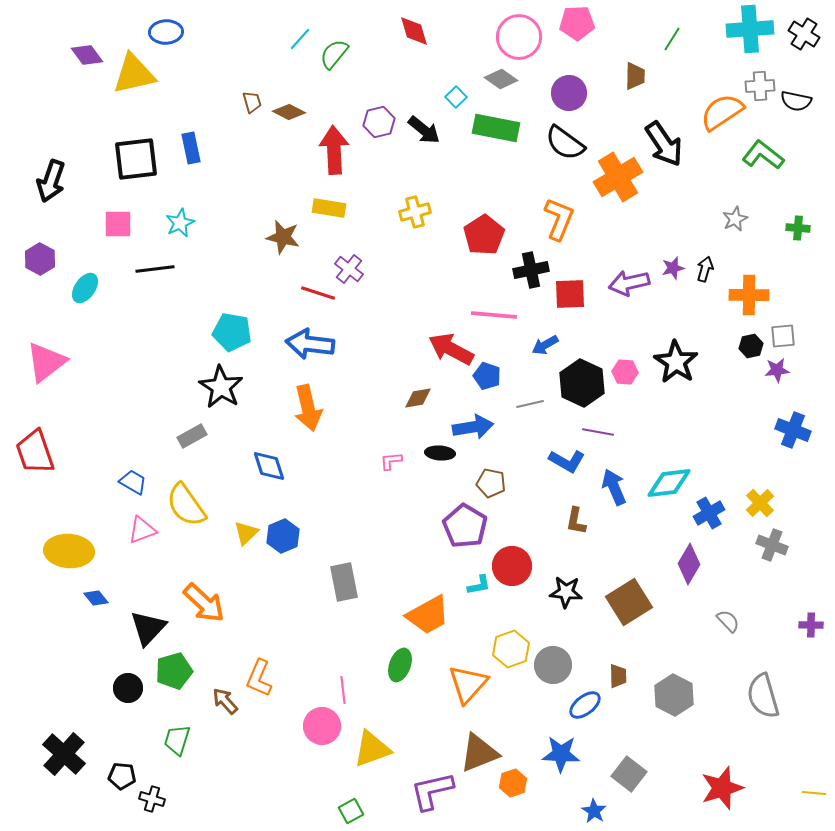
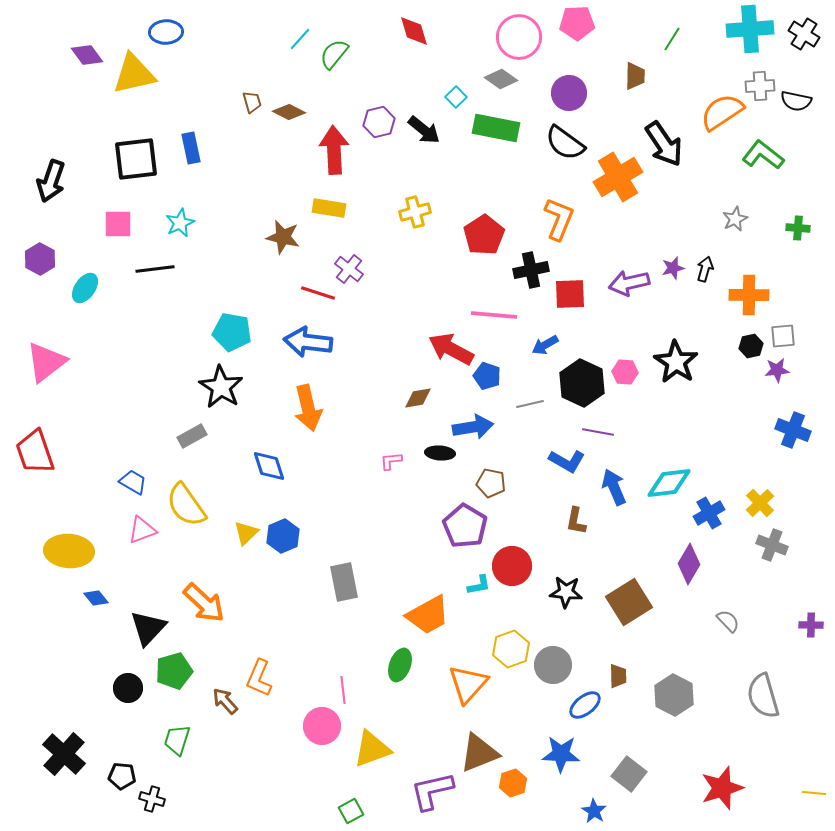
blue arrow at (310, 344): moved 2 px left, 2 px up
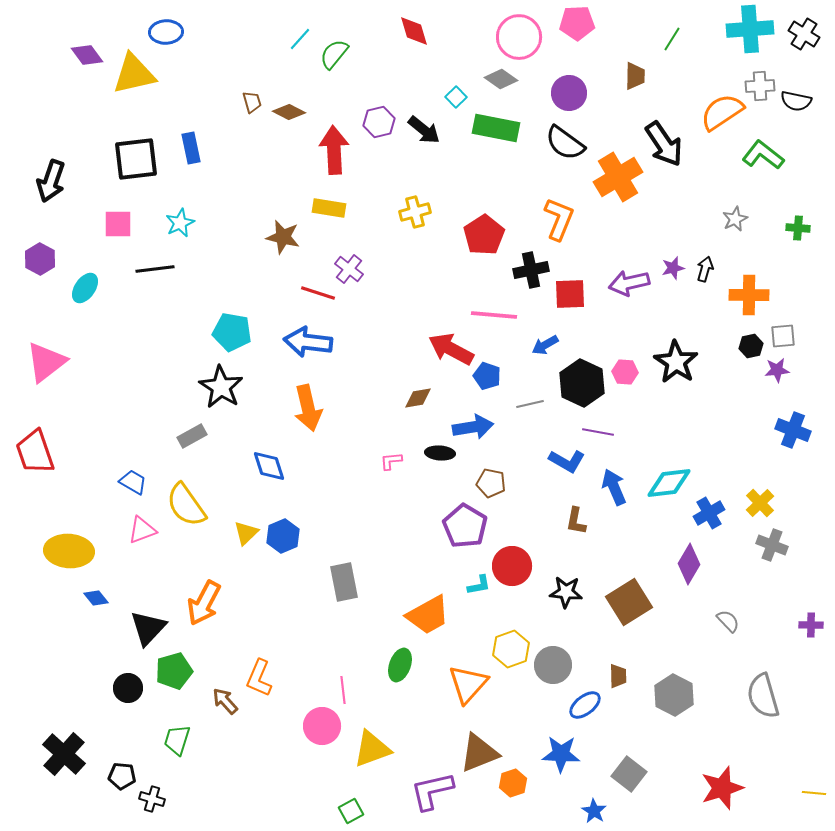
orange arrow at (204, 603): rotated 75 degrees clockwise
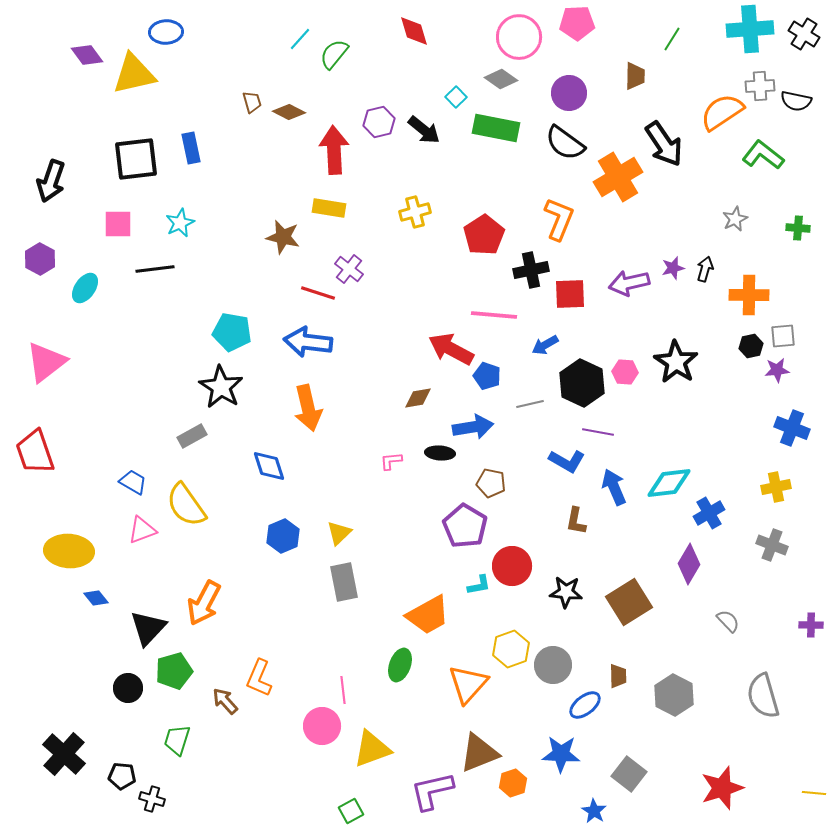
blue cross at (793, 430): moved 1 px left, 2 px up
yellow cross at (760, 503): moved 16 px right, 16 px up; rotated 32 degrees clockwise
yellow triangle at (246, 533): moved 93 px right
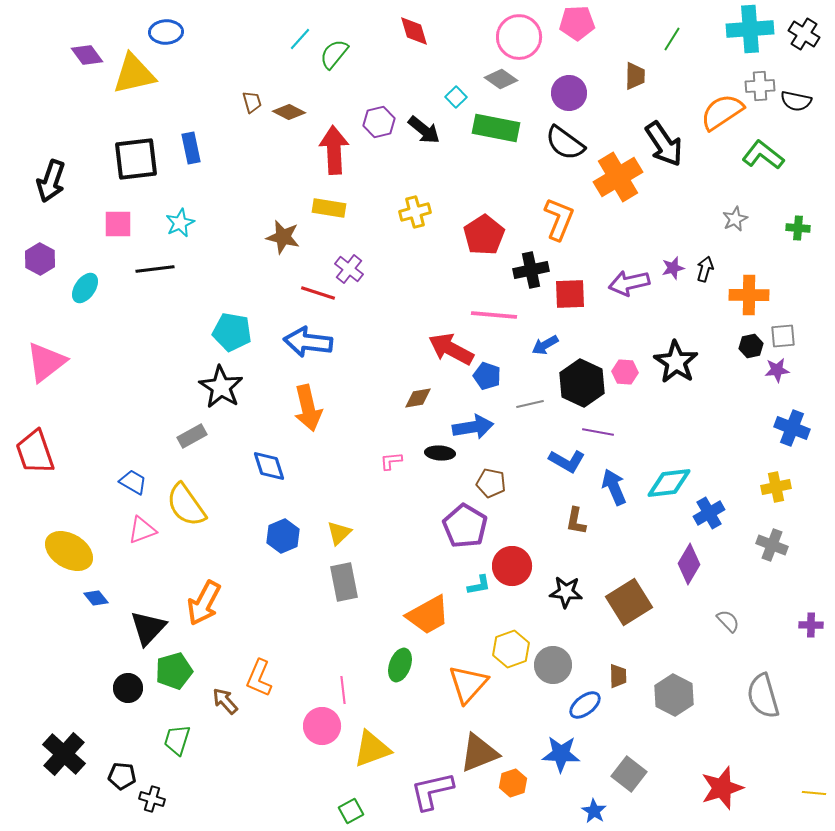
yellow ellipse at (69, 551): rotated 27 degrees clockwise
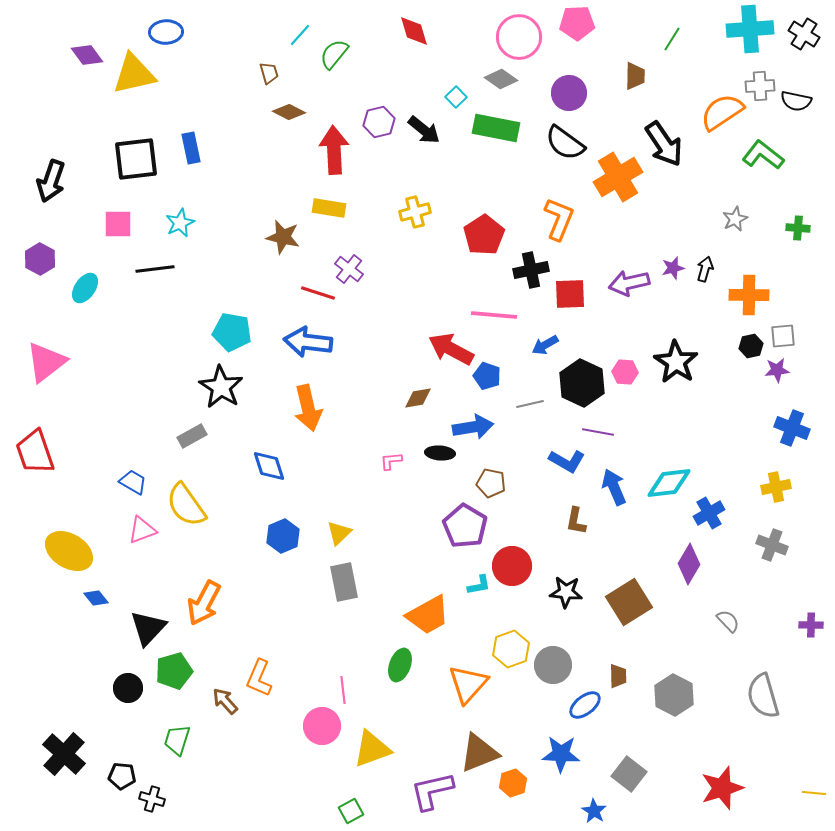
cyan line at (300, 39): moved 4 px up
brown trapezoid at (252, 102): moved 17 px right, 29 px up
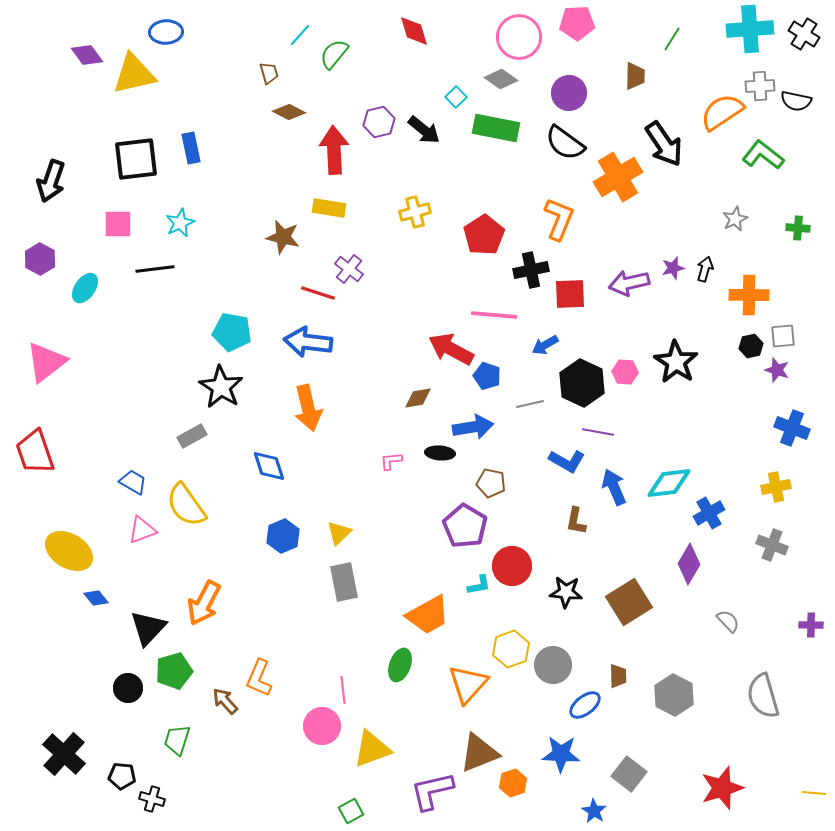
purple star at (777, 370): rotated 25 degrees clockwise
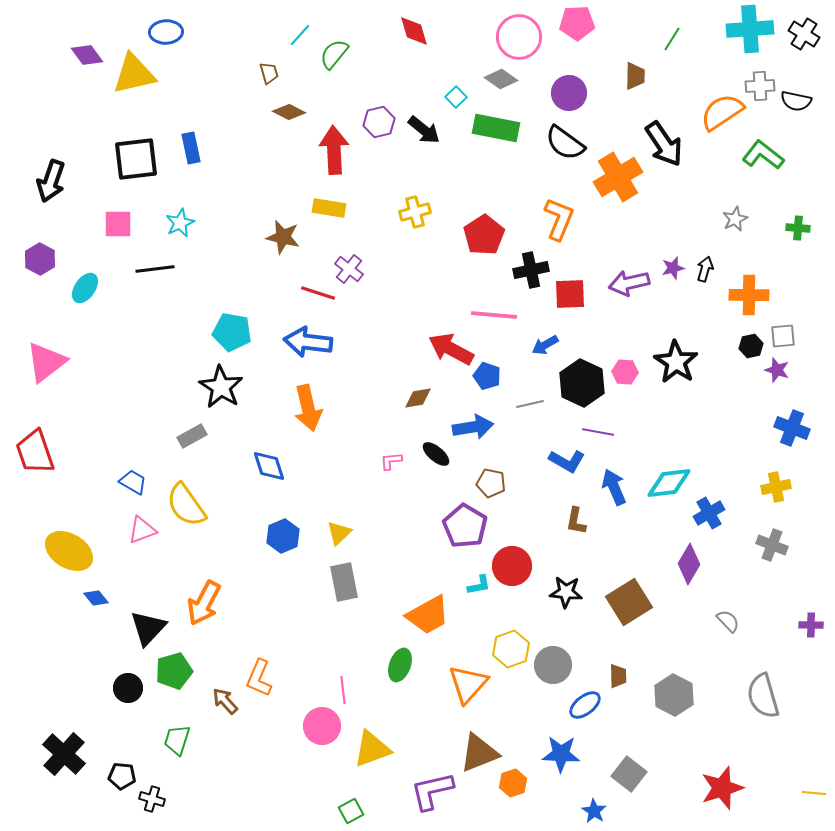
black ellipse at (440, 453): moved 4 px left, 1 px down; rotated 36 degrees clockwise
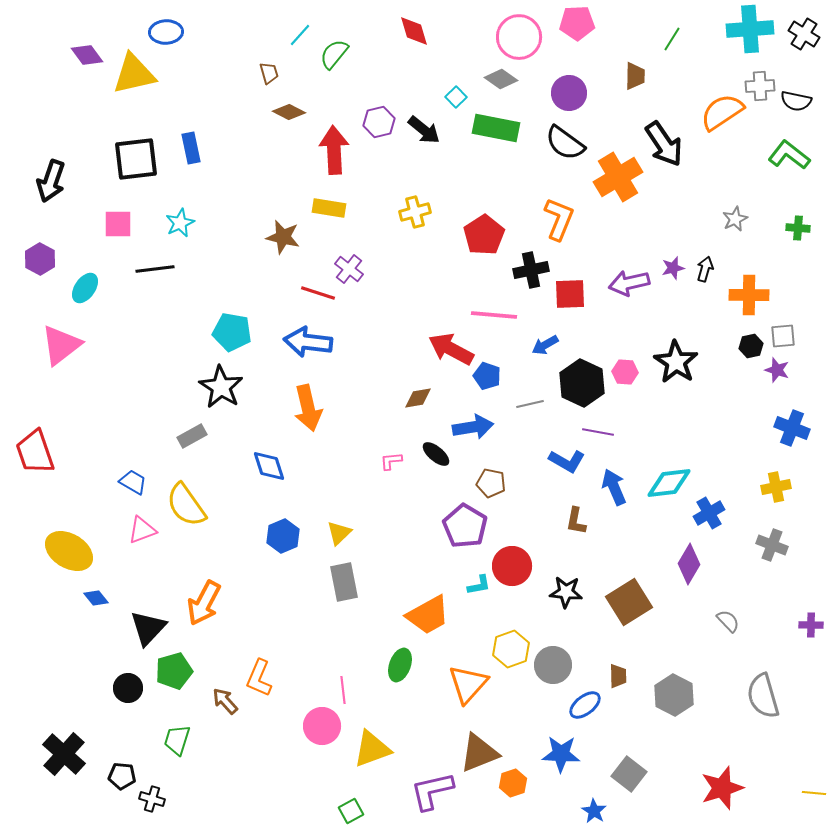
green L-shape at (763, 155): moved 26 px right
pink triangle at (46, 362): moved 15 px right, 17 px up
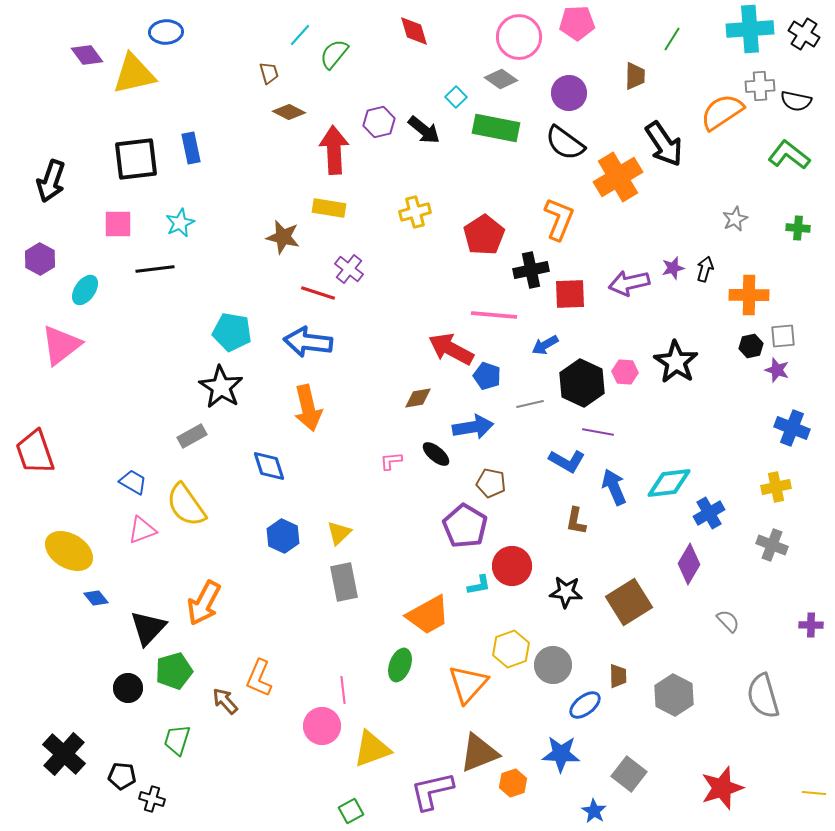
cyan ellipse at (85, 288): moved 2 px down
blue hexagon at (283, 536): rotated 12 degrees counterclockwise
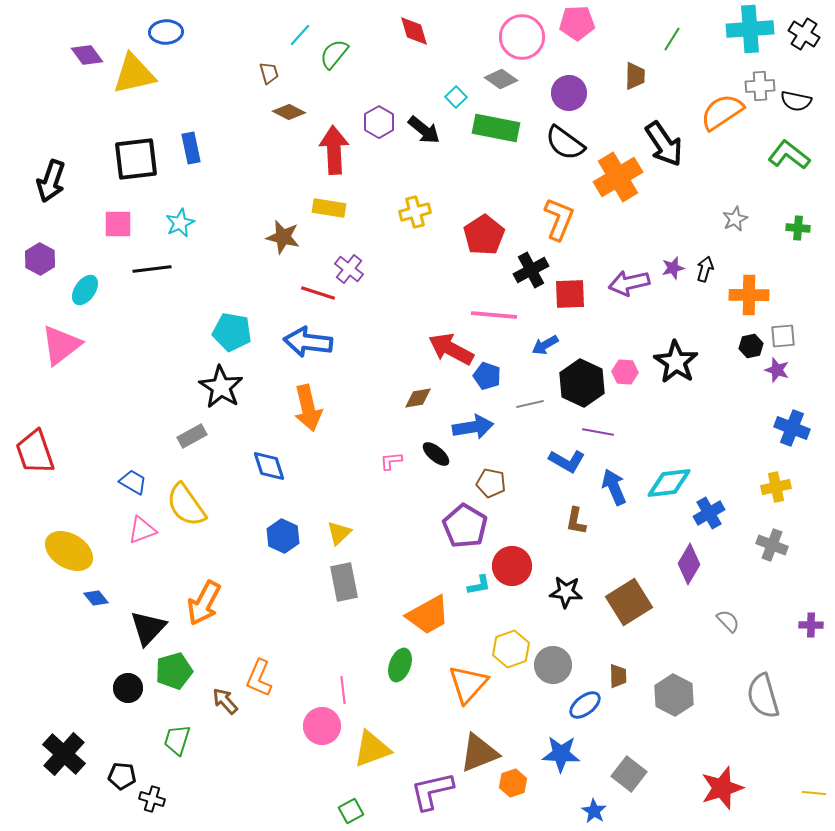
pink circle at (519, 37): moved 3 px right
purple hexagon at (379, 122): rotated 16 degrees counterclockwise
black line at (155, 269): moved 3 px left
black cross at (531, 270): rotated 16 degrees counterclockwise
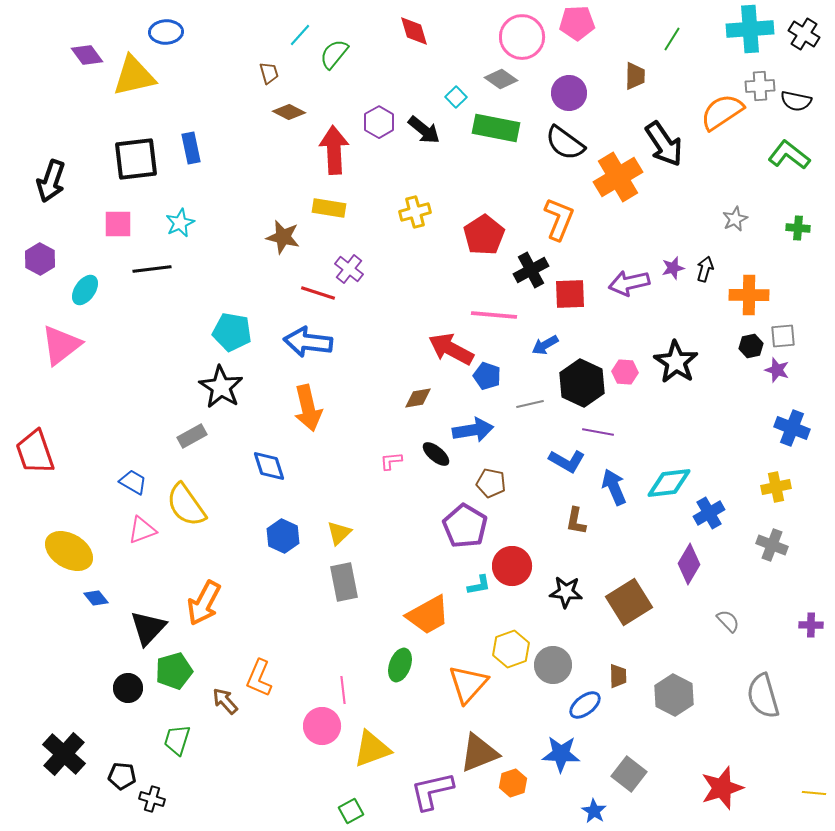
yellow triangle at (134, 74): moved 2 px down
blue arrow at (473, 427): moved 3 px down
